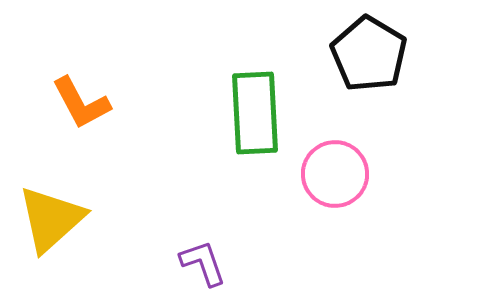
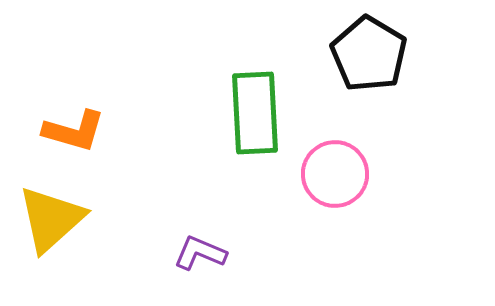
orange L-shape: moved 7 px left, 28 px down; rotated 46 degrees counterclockwise
purple L-shape: moved 3 px left, 10 px up; rotated 48 degrees counterclockwise
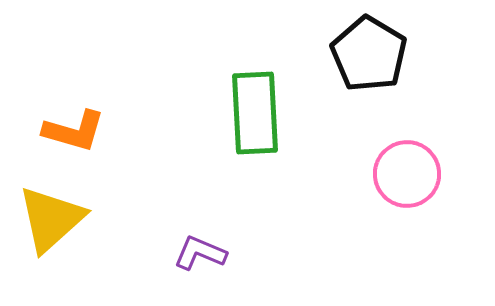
pink circle: moved 72 px right
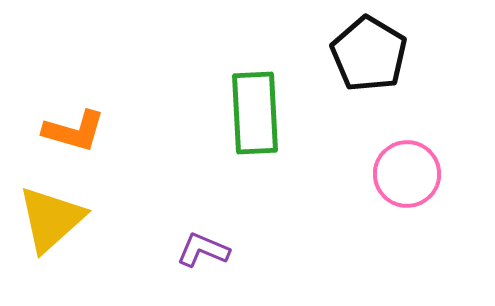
purple L-shape: moved 3 px right, 3 px up
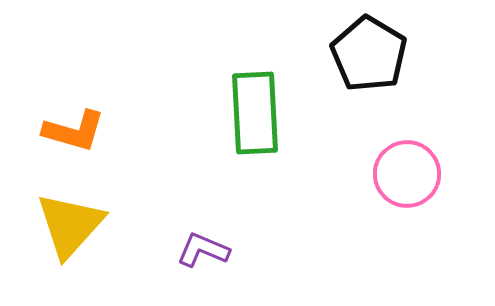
yellow triangle: moved 19 px right, 6 px down; rotated 6 degrees counterclockwise
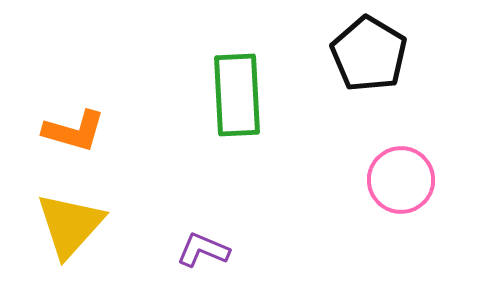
green rectangle: moved 18 px left, 18 px up
pink circle: moved 6 px left, 6 px down
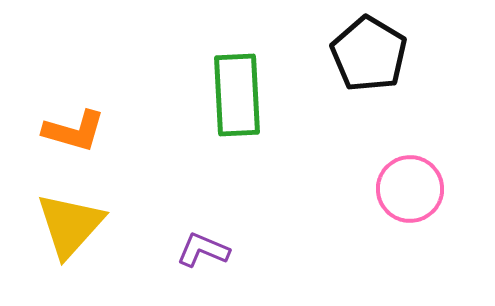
pink circle: moved 9 px right, 9 px down
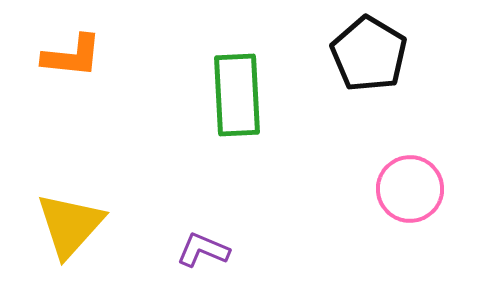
orange L-shape: moved 2 px left, 75 px up; rotated 10 degrees counterclockwise
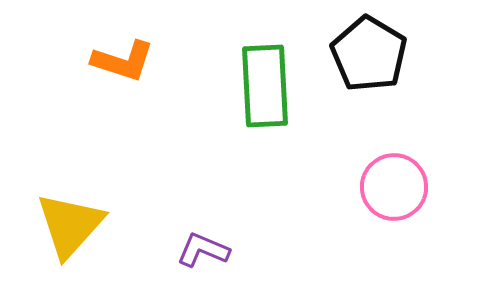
orange L-shape: moved 51 px right, 5 px down; rotated 12 degrees clockwise
green rectangle: moved 28 px right, 9 px up
pink circle: moved 16 px left, 2 px up
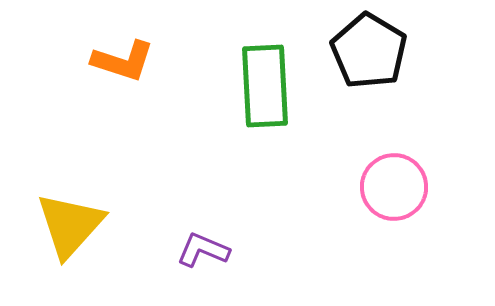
black pentagon: moved 3 px up
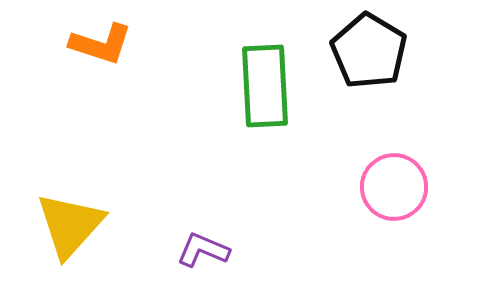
orange L-shape: moved 22 px left, 17 px up
